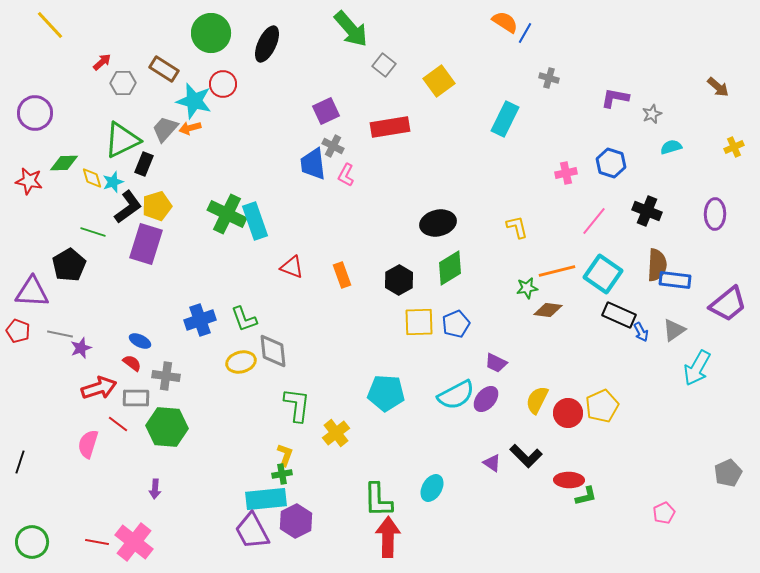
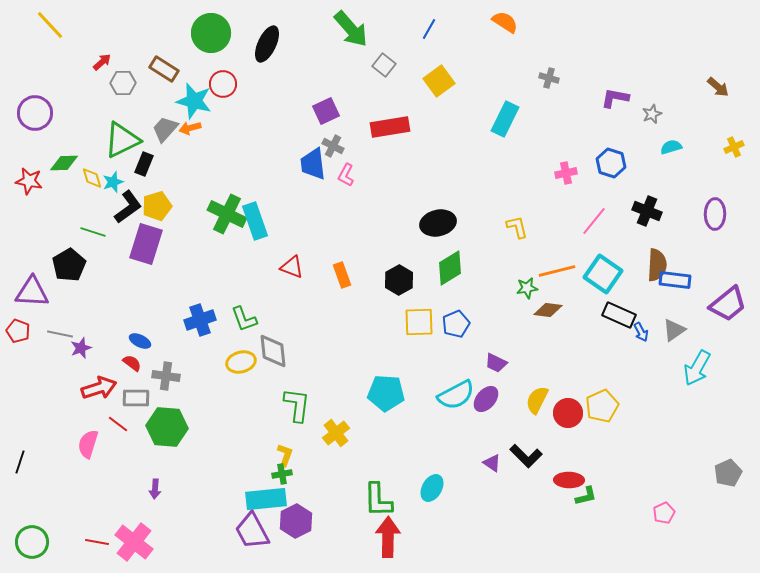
blue line at (525, 33): moved 96 px left, 4 px up
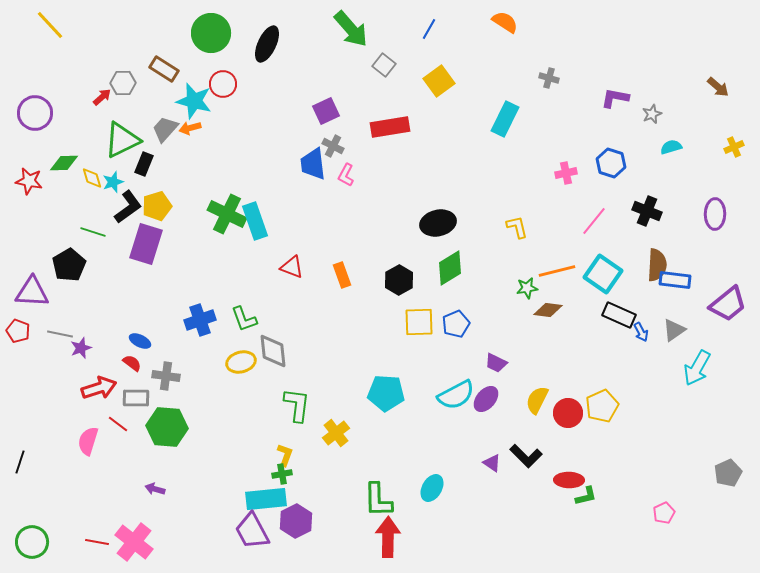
red arrow at (102, 62): moved 35 px down
pink semicircle at (88, 444): moved 3 px up
purple arrow at (155, 489): rotated 102 degrees clockwise
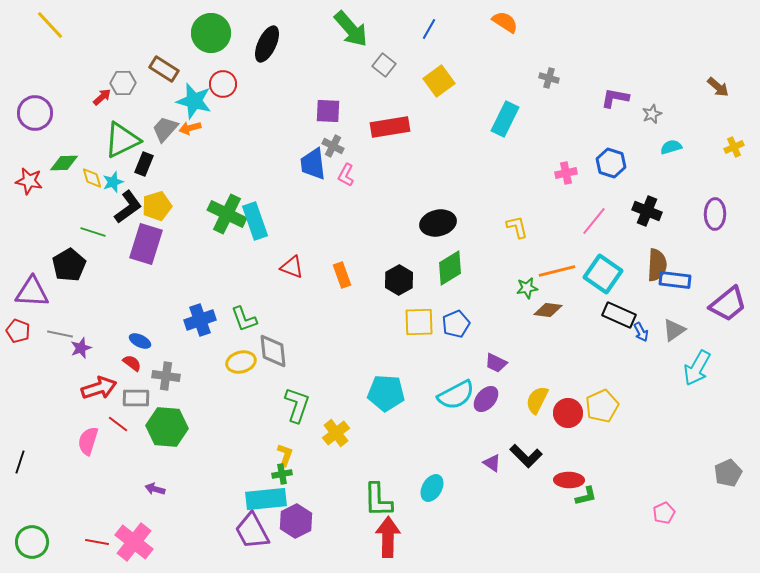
purple square at (326, 111): moved 2 px right; rotated 28 degrees clockwise
green L-shape at (297, 405): rotated 12 degrees clockwise
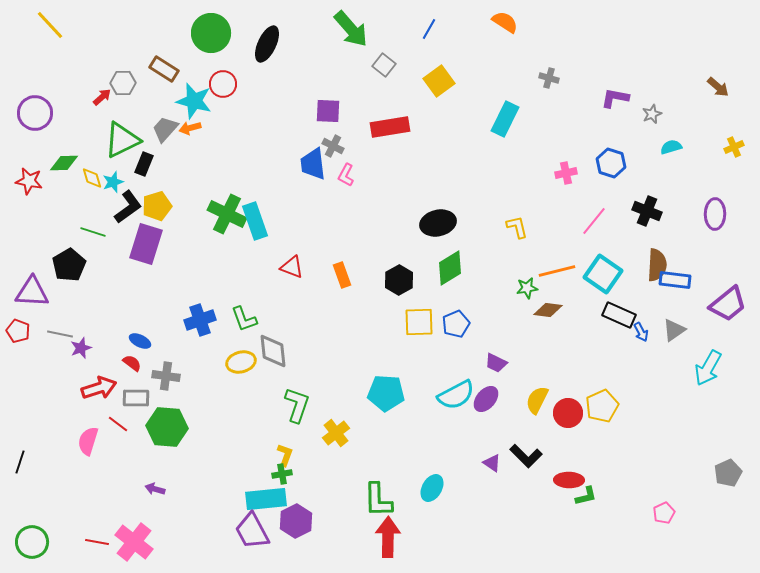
cyan arrow at (697, 368): moved 11 px right
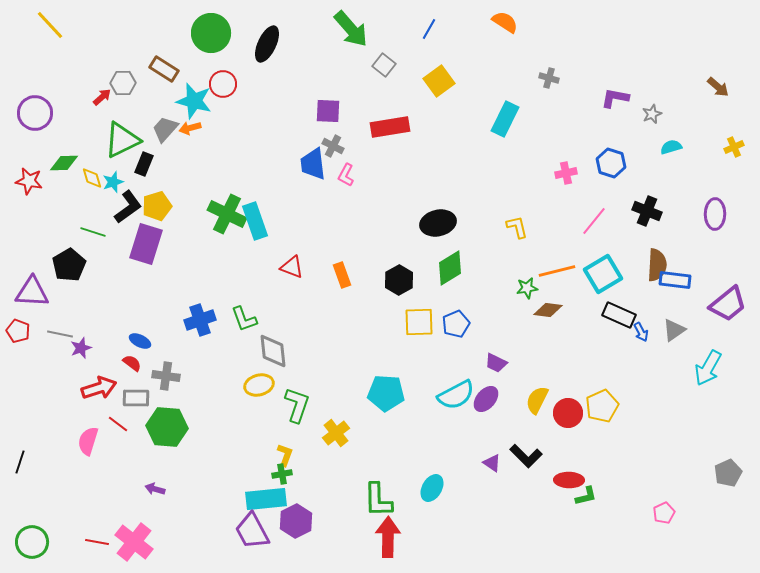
cyan square at (603, 274): rotated 24 degrees clockwise
yellow ellipse at (241, 362): moved 18 px right, 23 px down
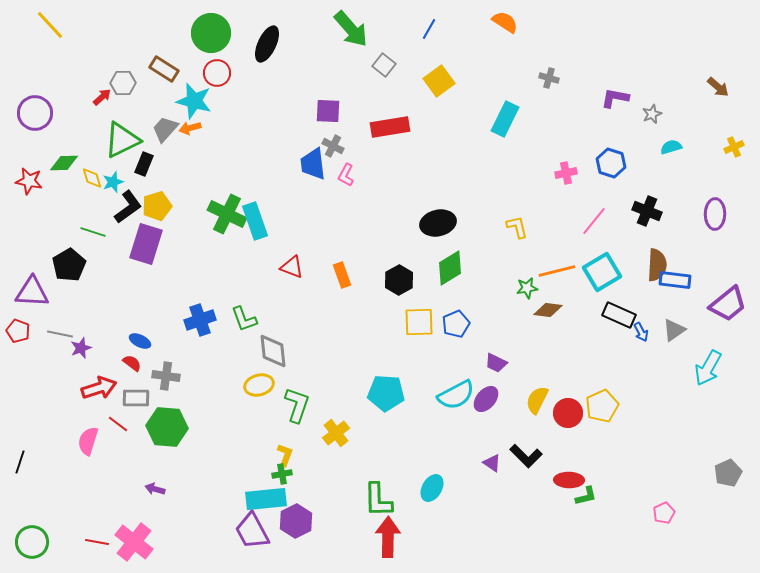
red circle at (223, 84): moved 6 px left, 11 px up
cyan square at (603, 274): moved 1 px left, 2 px up
